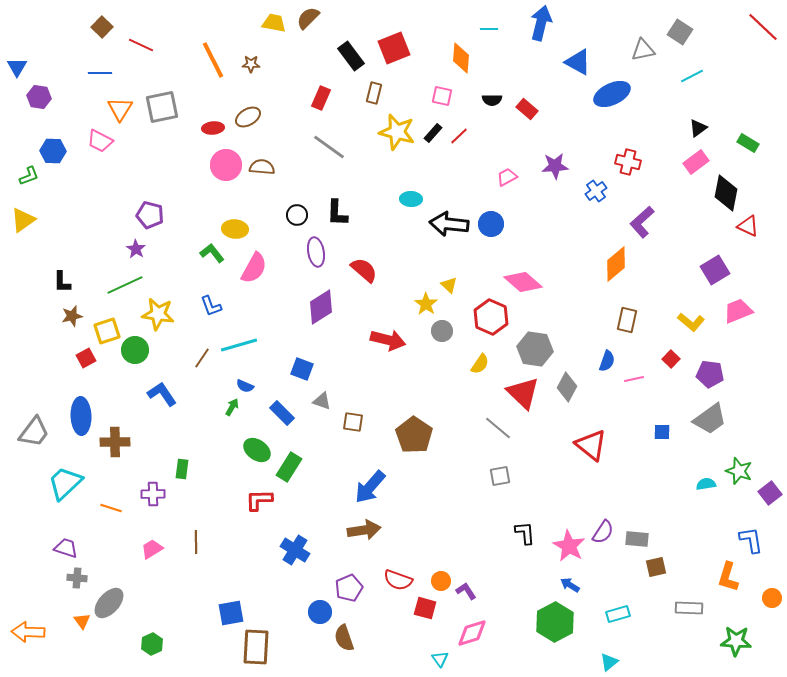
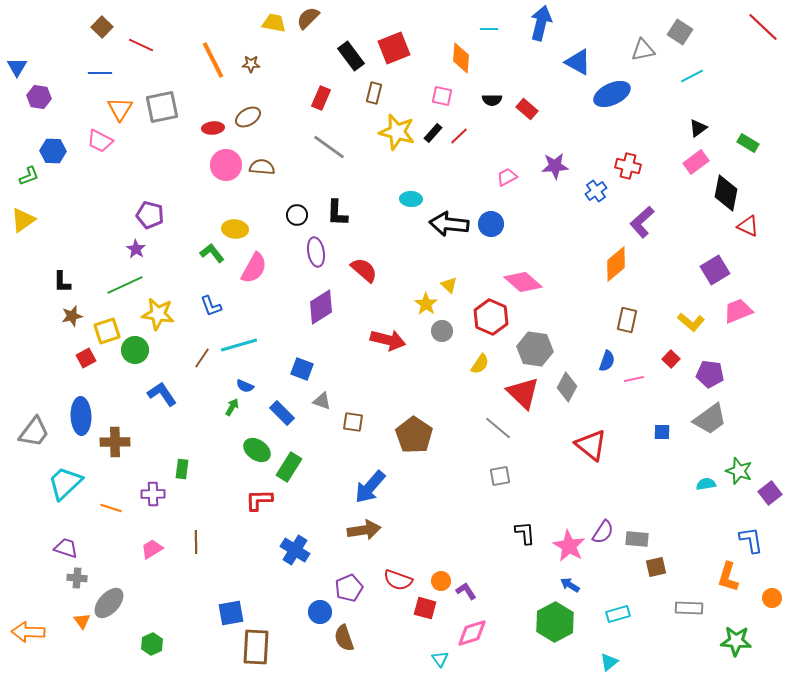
red cross at (628, 162): moved 4 px down
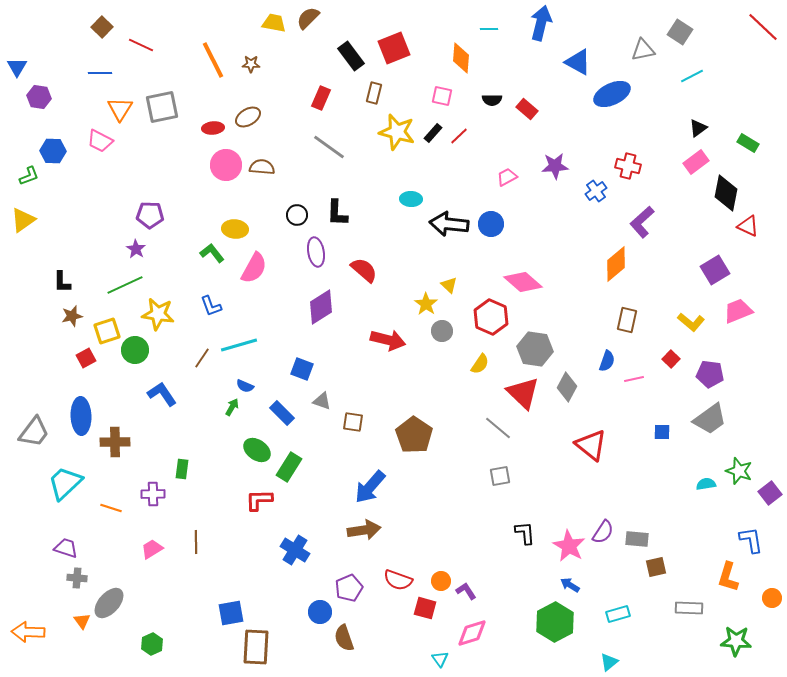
purple pentagon at (150, 215): rotated 12 degrees counterclockwise
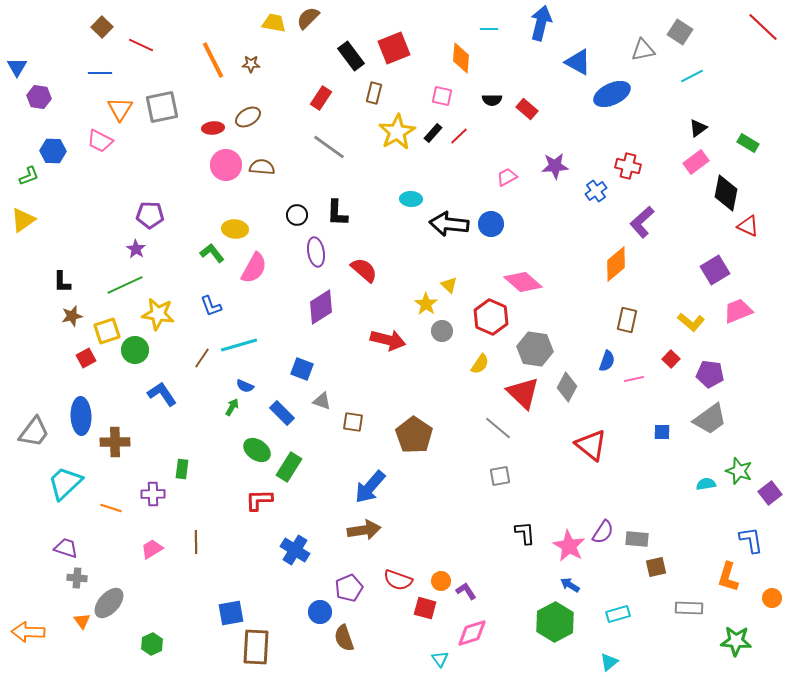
red rectangle at (321, 98): rotated 10 degrees clockwise
yellow star at (397, 132): rotated 27 degrees clockwise
